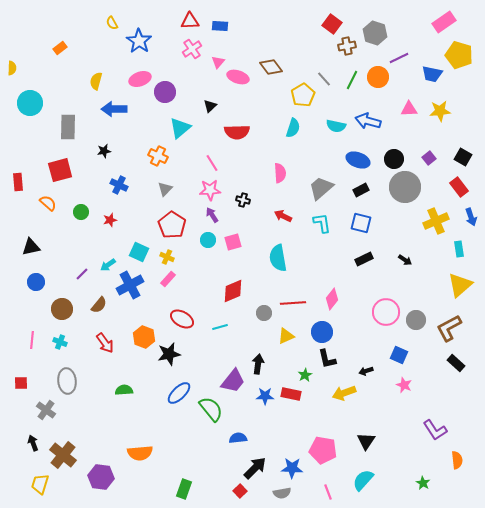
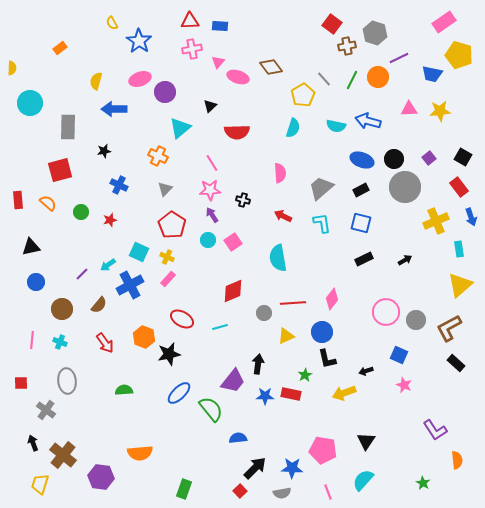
pink cross at (192, 49): rotated 24 degrees clockwise
blue ellipse at (358, 160): moved 4 px right
red rectangle at (18, 182): moved 18 px down
pink square at (233, 242): rotated 18 degrees counterclockwise
black arrow at (405, 260): rotated 64 degrees counterclockwise
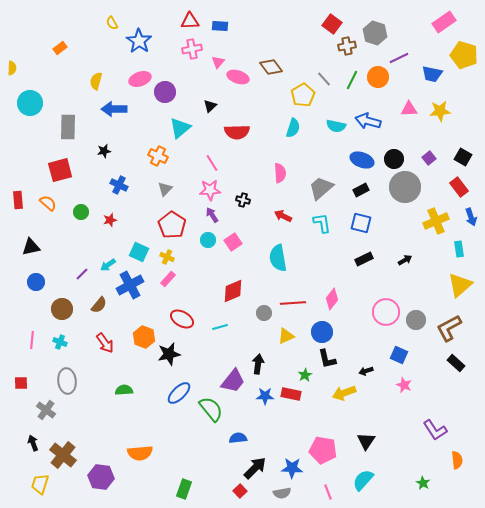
yellow pentagon at (459, 55): moved 5 px right
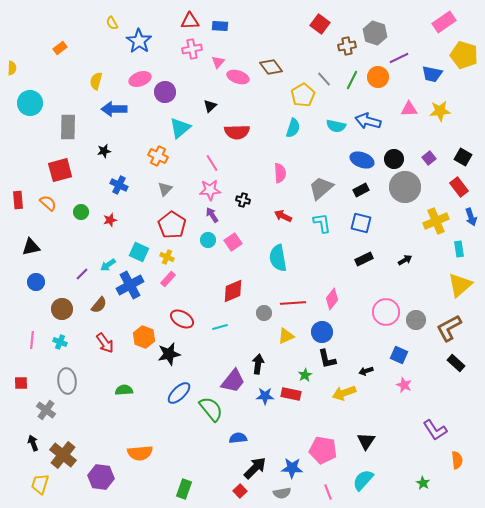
red square at (332, 24): moved 12 px left
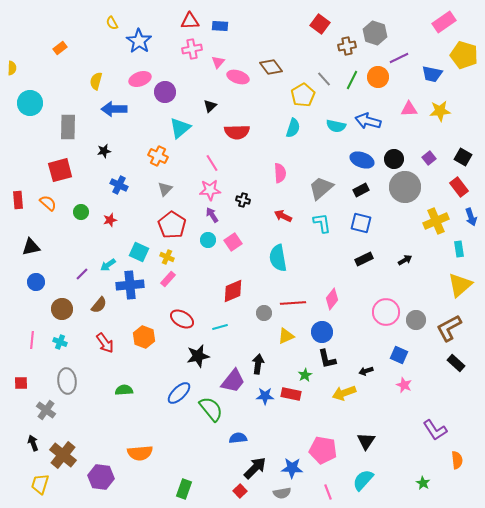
blue cross at (130, 285): rotated 24 degrees clockwise
black star at (169, 354): moved 29 px right, 2 px down
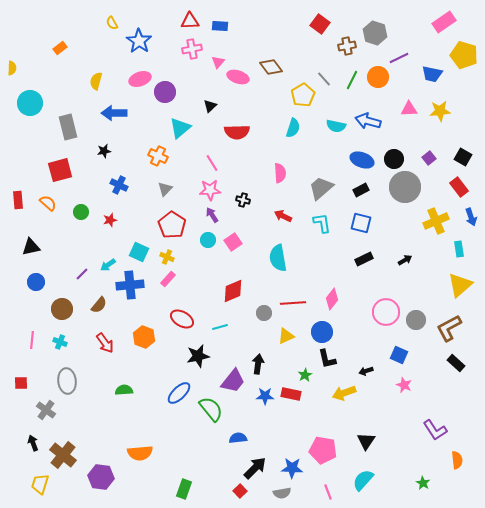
blue arrow at (114, 109): moved 4 px down
gray rectangle at (68, 127): rotated 15 degrees counterclockwise
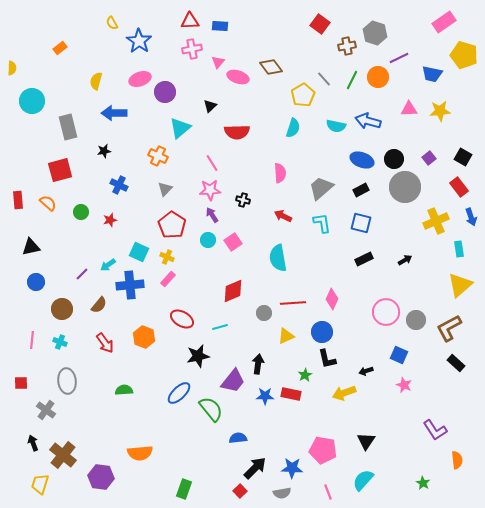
cyan circle at (30, 103): moved 2 px right, 2 px up
pink diamond at (332, 299): rotated 15 degrees counterclockwise
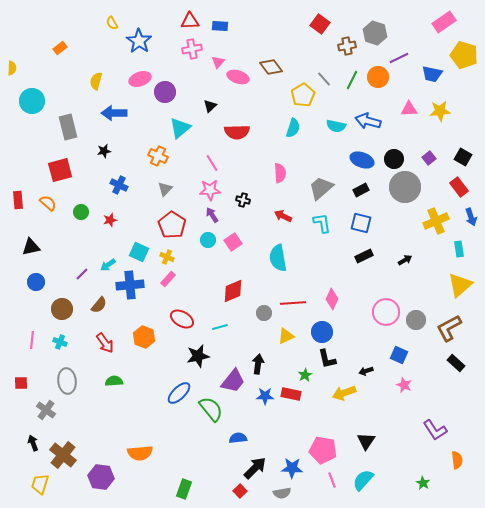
black rectangle at (364, 259): moved 3 px up
green semicircle at (124, 390): moved 10 px left, 9 px up
pink line at (328, 492): moved 4 px right, 12 px up
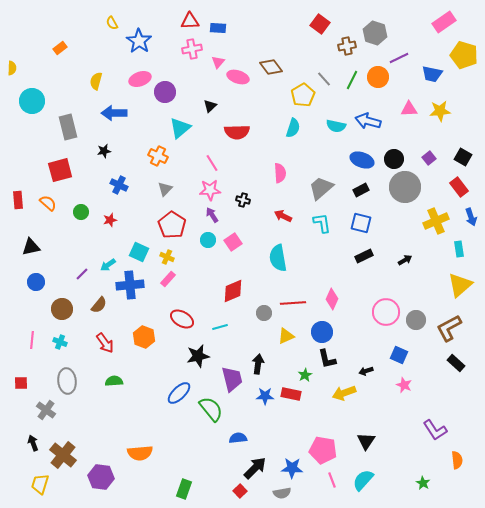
blue rectangle at (220, 26): moved 2 px left, 2 px down
purple trapezoid at (233, 381): moved 1 px left, 2 px up; rotated 52 degrees counterclockwise
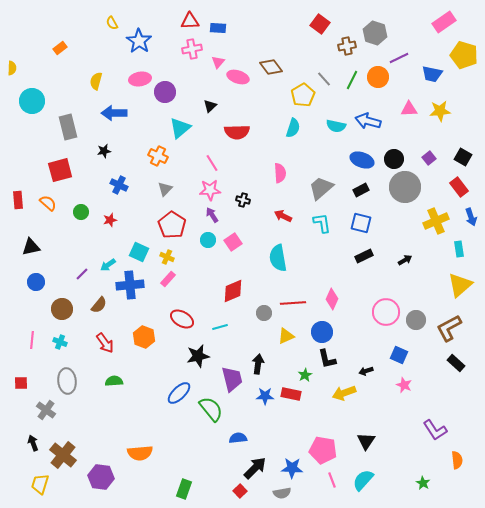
pink ellipse at (140, 79): rotated 10 degrees clockwise
